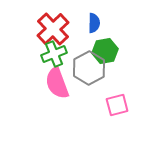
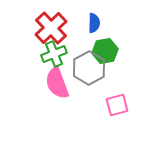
red cross: moved 2 px left, 1 px up
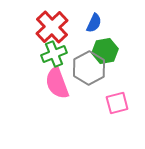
blue semicircle: rotated 24 degrees clockwise
red cross: moved 1 px right, 1 px up
pink square: moved 2 px up
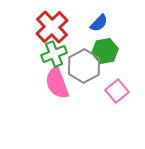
blue semicircle: moved 5 px right; rotated 18 degrees clockwise
gray hexagon: moved 5 px left, 2 px up
pink square: moved 12 px up; rotated 25 degrees counterclockwise
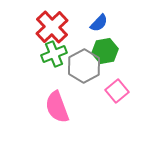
pink semicircle: moved 24 px down
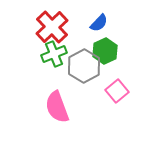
green hexagon: rotated 15 degrees counterclockwise
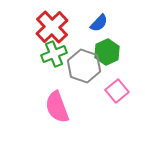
green hexagon: moved 2 px right, 1 px down
gray hexagon: rotated 12 degrees counterclockwise
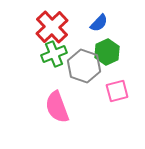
pink square: rotated 25 degrees clockwise
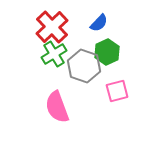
green cross: rotated 10 degrees counterclockwise
